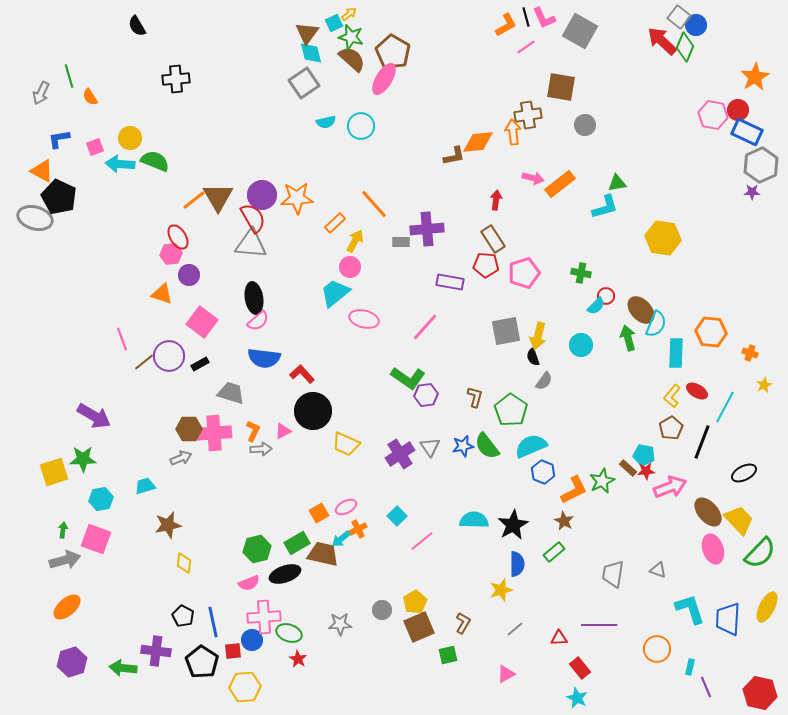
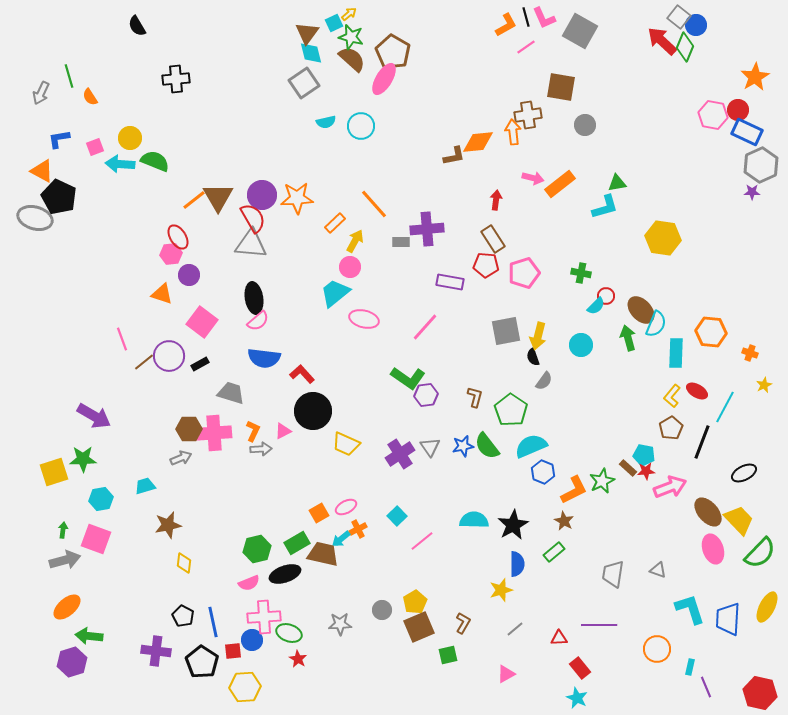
green arrow at (123, 668): moved 34 px left, 32 px up
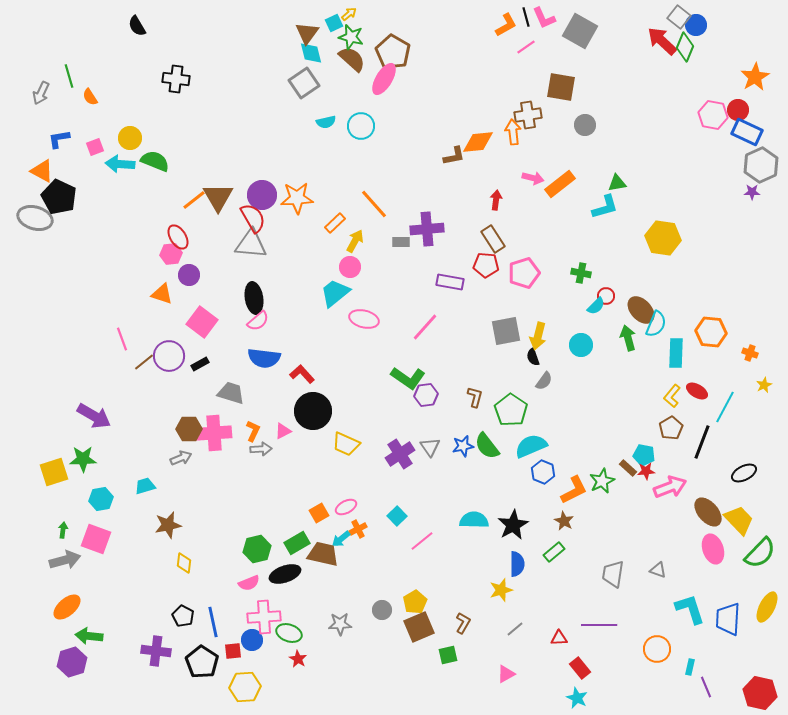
black cross at (176, 79): rotated 12 degrees clockwise
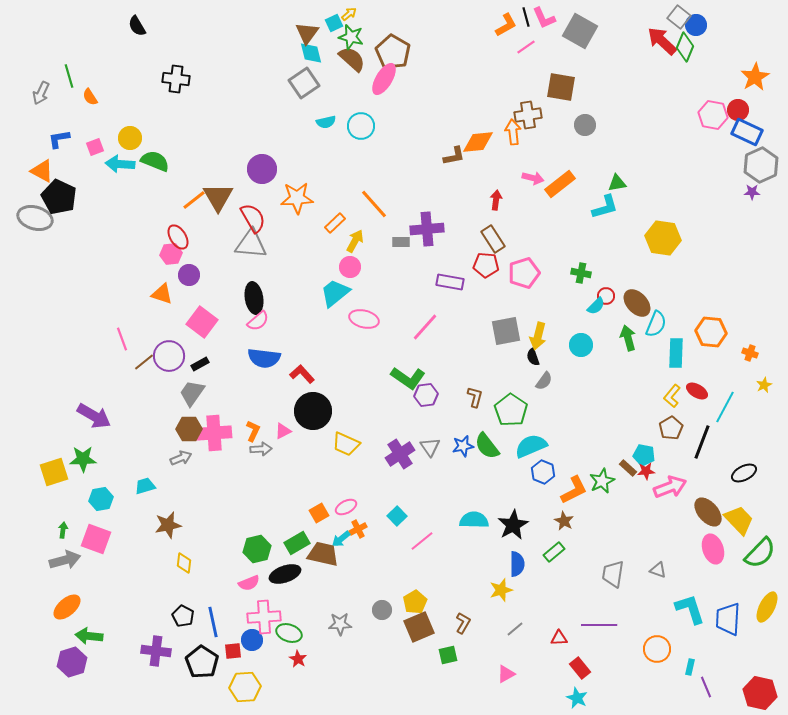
purple circle at (262, 195): moved 26 px up
brown ellipse at (641, 310): moved 4 px left, 7 px up
gray trapezoid at (231, 393): moved 39 px left; rotated 72 degrees counterclockwise
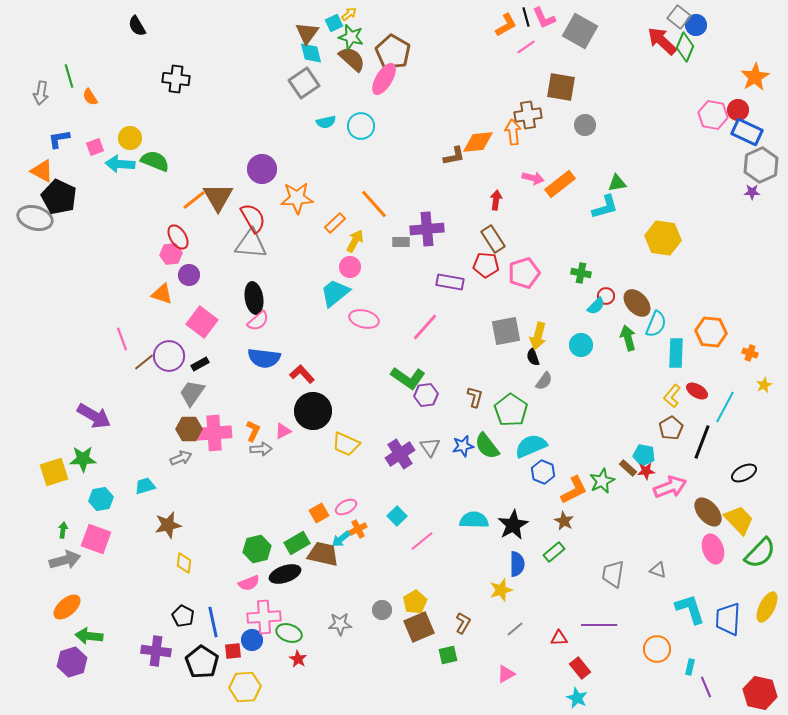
gray arrow at (41, 93): rotated 15 degrees counterclockwise
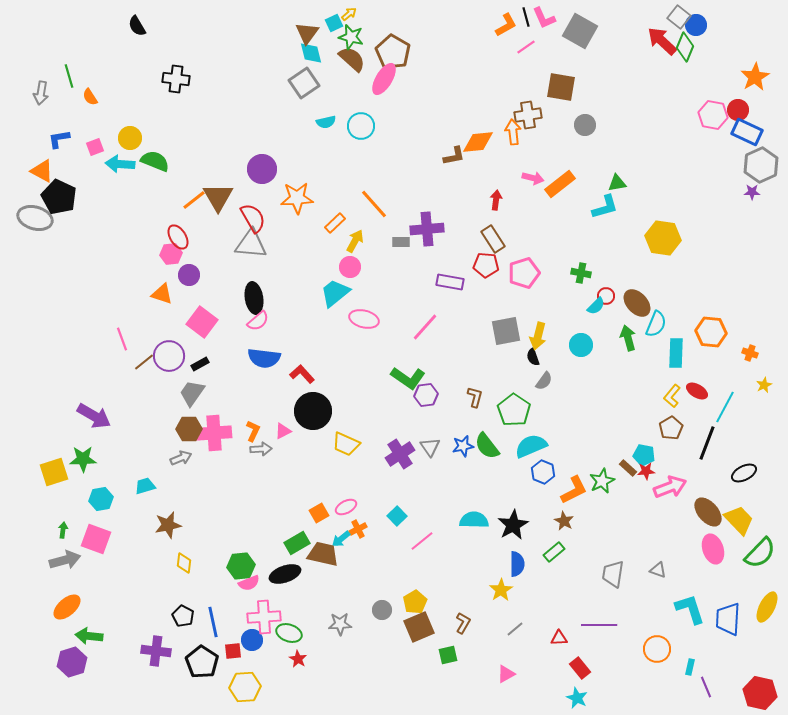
green pentagon at (511, 410): moved 3 px right
black line at (702, 442): moved 5 px right, 1 px down
green hexagon at (257, 549): moved 16 px left, 17 px down; rotated 8 degrees clockwise
yellow star at (501, 590): rotated 15 degrees counterclockwise
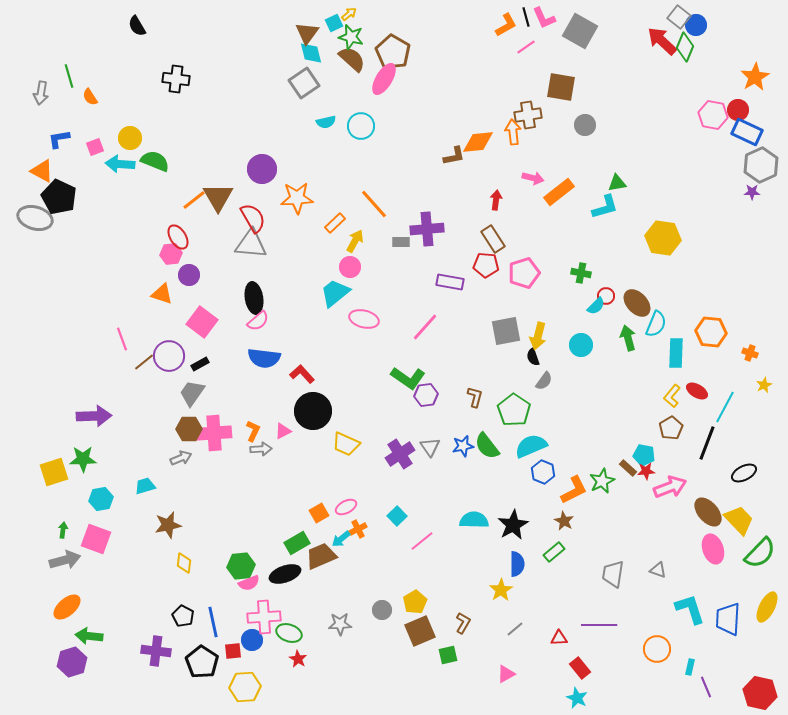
orange rectangle at (560, 184): moved 1 px left, 8 px down
purple arrow at (94, 416): rotated 32 degrees counterclockwise
brown trapezoid at (323, 554): moved 2 px left, 2 px down; rotated 36 degrees counterclockwise
brown square at (419, 627): moved 1 px right, 4 px down
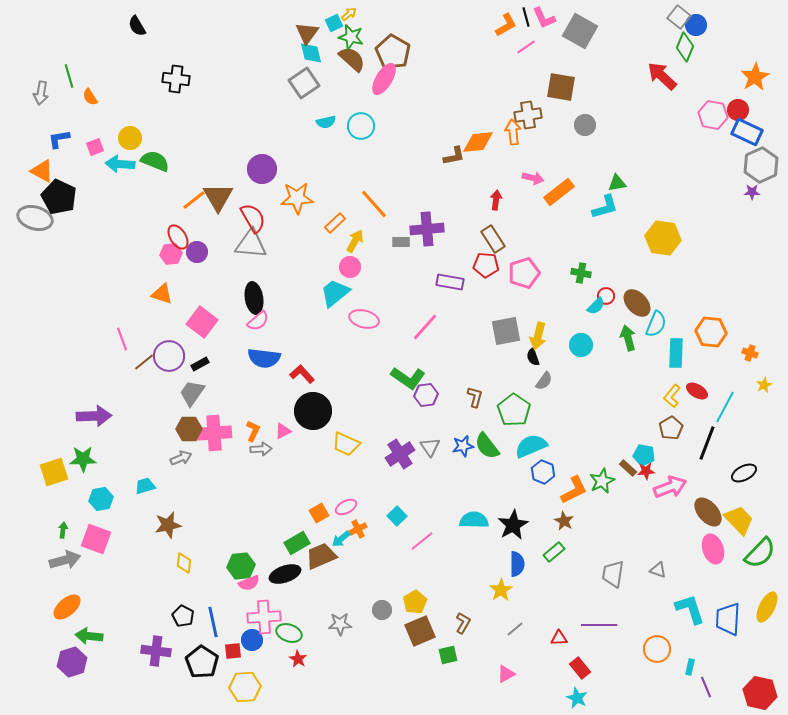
red arrow at (662, 41): moved 35 px down
purple circle at (189, 275): moved 8 px right, 23 px up
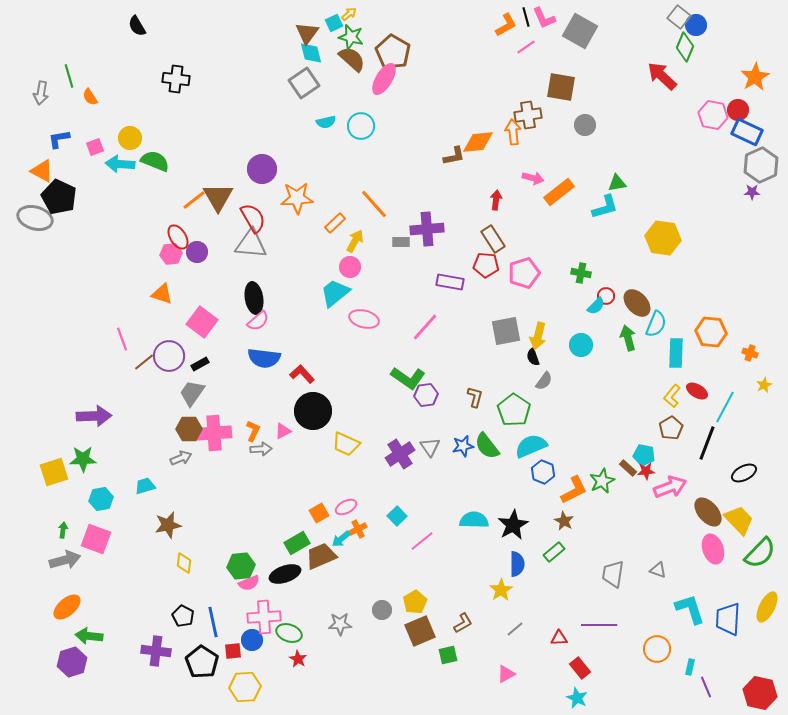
brown L-shape at (463, 623): rotated 30 degrees clockwise
